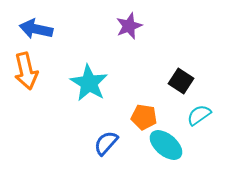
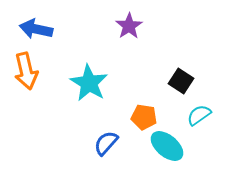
purple star: rotated 12 degrees counterclockwise
cyan ellipse: moved 1 px right, 1 px down
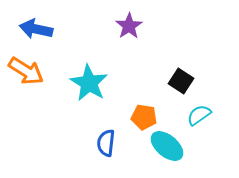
orange arrow: rotated 45 degrees counterclockwise
blue semicircle: rotated 36 degrees counterclockwise
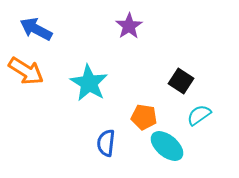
blue arrow: rotated 16 degrees clockwise
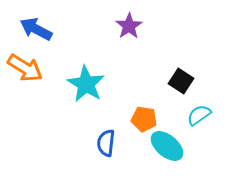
orange arrow: moved 1 px left, 3 px up
cyan star: moved 3 px left, 1 px down
orange pentagon: moved 2 px down
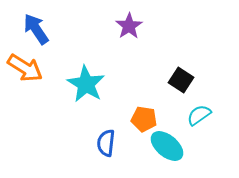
blue arrow: rotated 28 degrees clockwise
black square: moved 1 px up
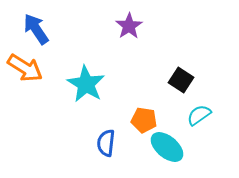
orange pentagon: moved 1 px down
cyan ellipse: moved 1 px down
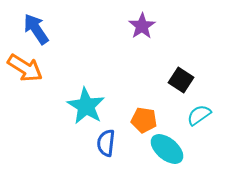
purple star: moved 13 px right
cyan star: moved 22 px down
cyan ellipse: moved 2 px down
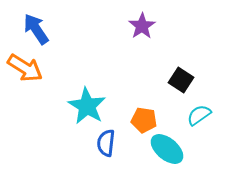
cyan star: moved 1 px right
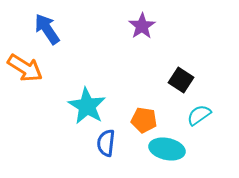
blue arrow: moved 11 px right
cyan ellipse: rotated 28 degrees counterclockwise
